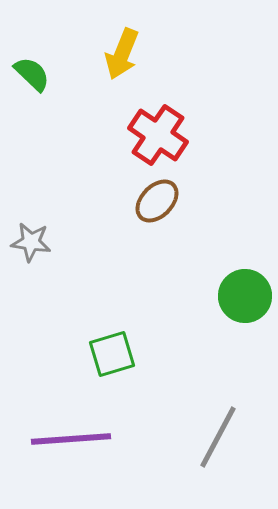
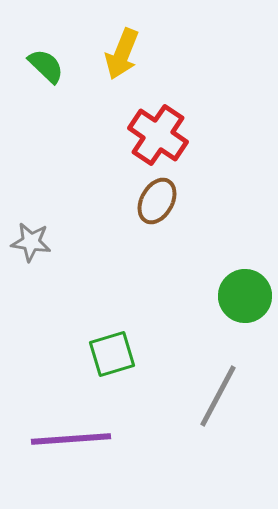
green semicircle: moved 14 px right, 8 px up
brown ellipse: rotated 15 degrees counterclockwise
gray line: moved 41 px up
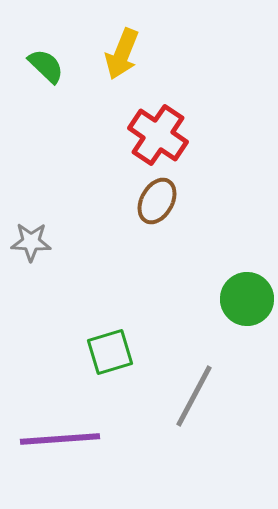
gray star: rotated 6 degrees counterclockwise
green circle: moved 2 px right, 3 px down
green square: moved 2 px left, 2 px up
gray line: moved 24 px left
purple line: moved 11 px left
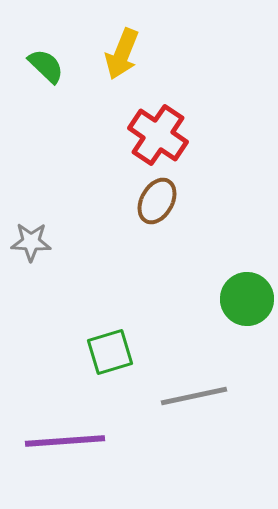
gray line: rotated 50 degrees clockwise
purple line: moved 5 px right, 2 px down
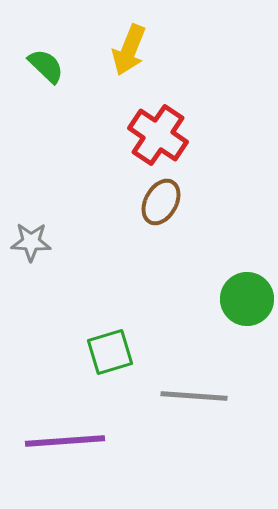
yellow arrow: moved 7 px right, 4 px up
brown ellipse: moved 4 px right, 1 px down
gray line: rotated 16 degrees clockwise
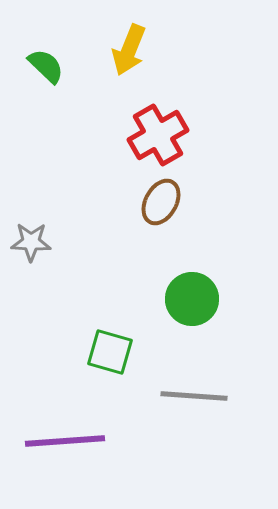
red cross: rotated 26 degrees clockwise
green circle: moved 55 px left
green square: rotated 33 degrees clockwise
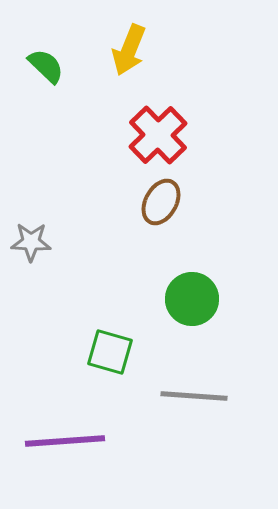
red cross: rotated 14 degrees counterclockwise
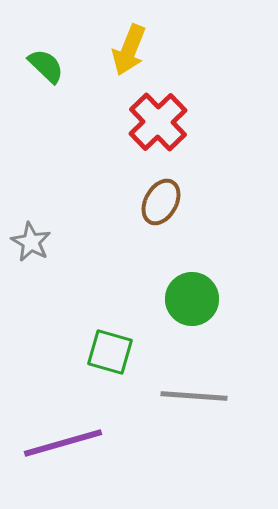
red cross: moved 13 px up
gray star: rotated 27 degrees clockwise
purple line: moved 2 px left, 2 px down; rotated 12 degrees counterclockwise
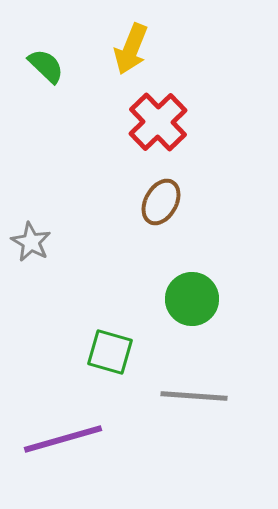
yellow arrow: moved 2 px right, 1 px up
purple line: moved 4 px up
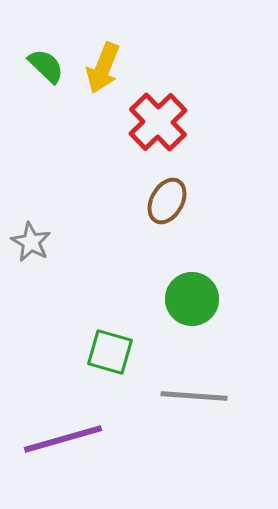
yellow arrow: moved 28 px left, 19 px down
brown ellipse: moved 6 px right, 1 px up
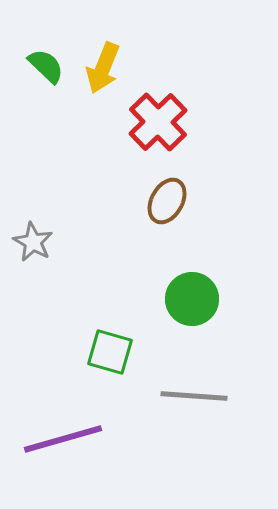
gray star: moved 2 px right
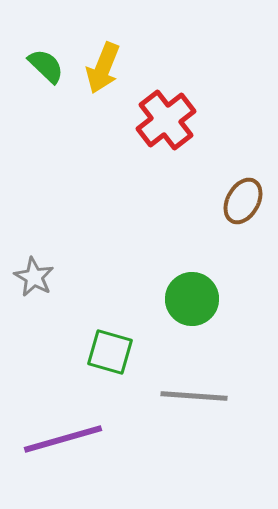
red cross: moved 8 px right, 2 px up; rotated 6 degrees clockwise
brown ellipse: moved 76 px right
gray star: moved 1 px right, 35 px down
